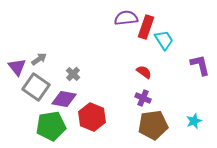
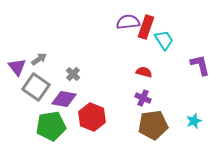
purple semicircle: moved 2 px right, 4 px down
red semicircle: rotated 21 degrees counterclockwise
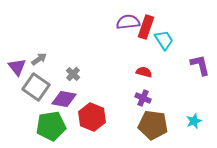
brown pentagon: rotated 16 degrees clockwise
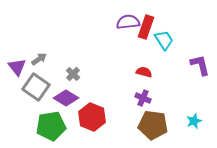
purple diamond: moved 2 px right, 1 px up; rotated 20 degrees clockwise
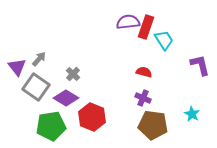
gray arrow: rotated 14 degrees counterclockwise
cyan star: moved 2 px left, 7 px up; rotated 21 degrees counterclockwise
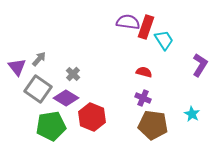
purple semicircle: rotated 15 degrees clockwise
purple L-shape: rotated 45 degrees clockwise
gray square: moved 2 px right, 2 px down
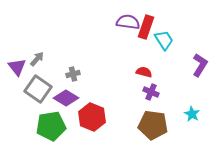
gray arrow: moved 2 px left
gray cross: rotated 32 degrees clockwise
purple cross: moved 8 px right, 6 px up
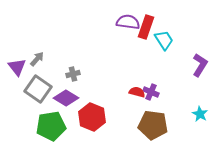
red semicircle: moved 7 px left, 20 px down
cyan star: moved 8 px right
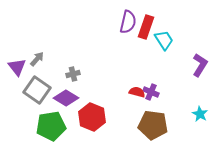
purple semicircle: rotated 95 degrees clockwise
gray square: moved 1 px left, 1 px down
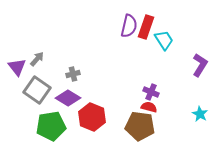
purple semicircle: moved 1 px right, 4 px down
red semicircle: moved 12 px right, 15 px down
purple diamond: moved 2 px right
brown pentagon: moved 13 px left, 1 px down
